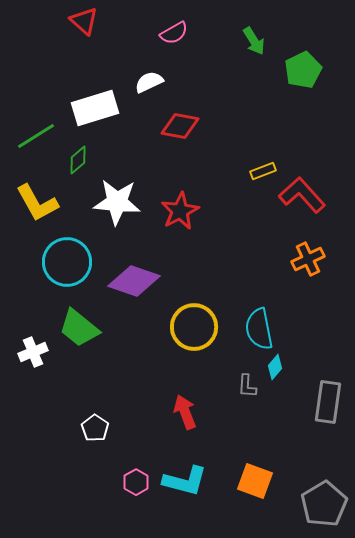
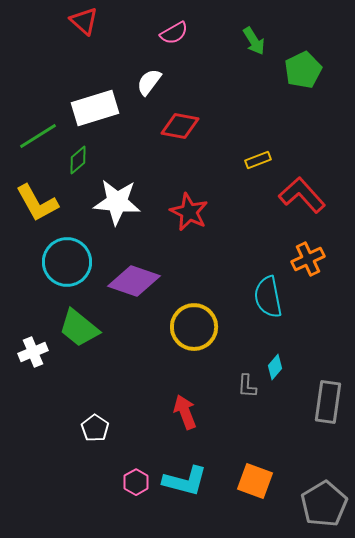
white semicircle: rotated 28 degrees counterclockwise
green line: moved 2 px right
yellow rectangle: moved 5 px left, 11 px up
red star: moved 9 px right, 1 px down; rotated 18 degrees counterclockwise
cyan semicircle: moved 9 px right, 32 px up
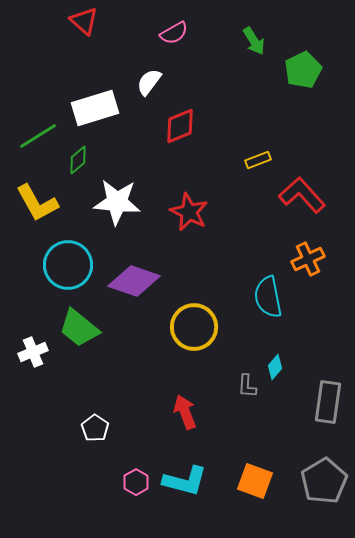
red diamond: rotated 33 degrees counterclockwise
cyan circle: moved 1 px right, 3 px down
gray pentagon: moved 23 px up
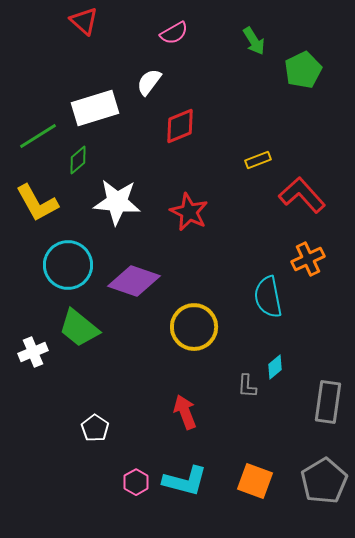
cyan diamond: rotated 10 degrees clockwise
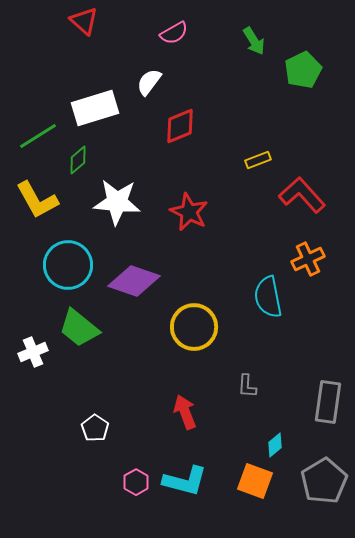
yellow L-shape: moved 3 px up
cyan diamond: moved 78 px down
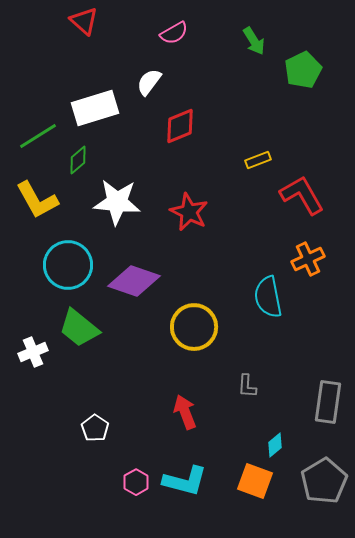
red L-shape: rotated 12 degrees clockwise
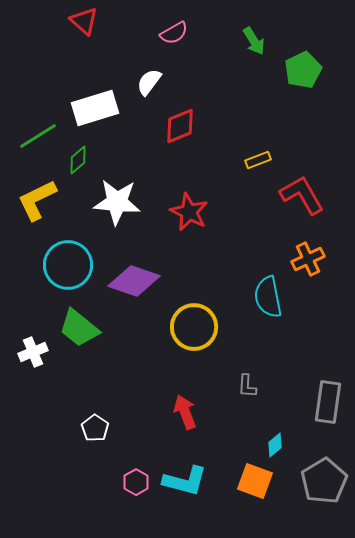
yellow L-shape: rotated 93 degrees clockwise
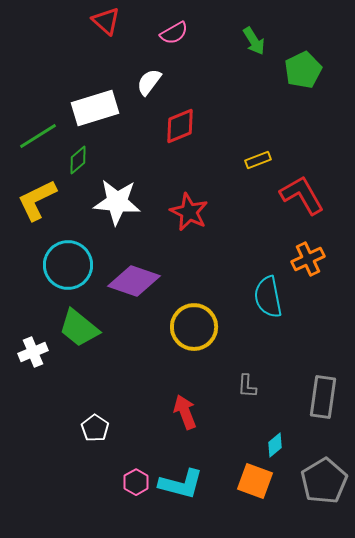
red triangle: moved 22 px right
gray rectangle: moved 5 px left, 5 px up
cyan L-shape: moved 4 px left, 3 px down
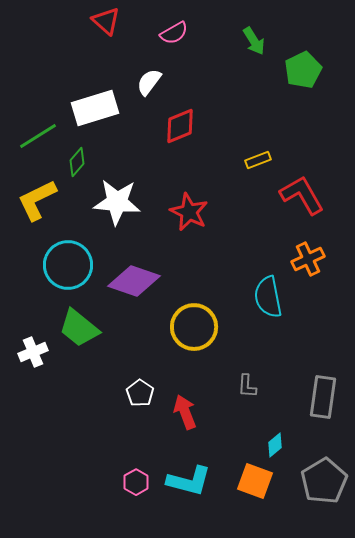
green diamond: moved 1 px left, 2 px down; rotated 8 degrees counterclockwise
white pentagon: moved 45 px right, 35 px up
cyan L-shape: moved 8 px right, 3 px up
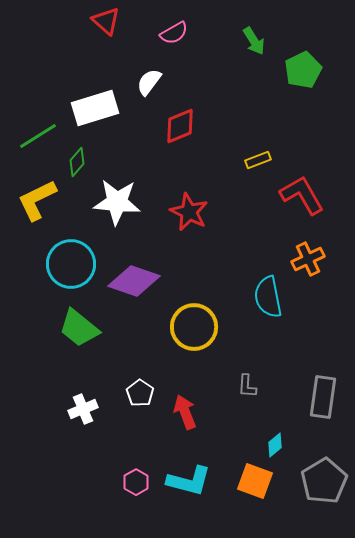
cyan circle: moved 3 px right, 1 px up
white cross: moved 50 px right, 57 px down
